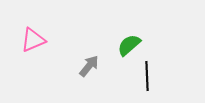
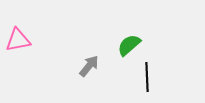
pink triangle: moved 15 px left; rotated 12 degrees clockwise
black line: moved 1 px down
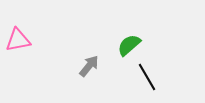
black line: rotated 28 degrees counterclockwise
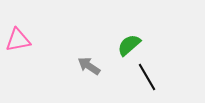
gray arrow: rotated 95 degrees counterclockwise
